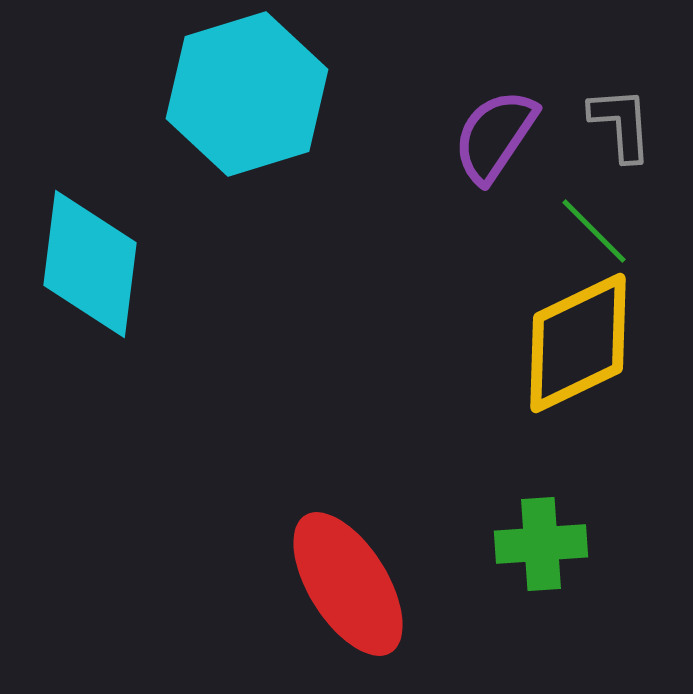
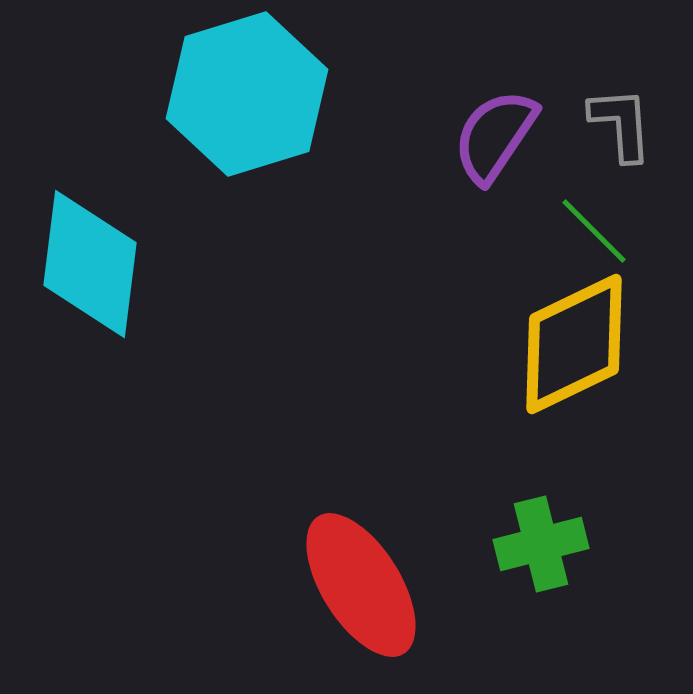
yellow diamond: moved 4 px left, 1 px down
green cross: rotated 10 degrees counterclockwise
red ellipse: moved 13 px right, 1 px down
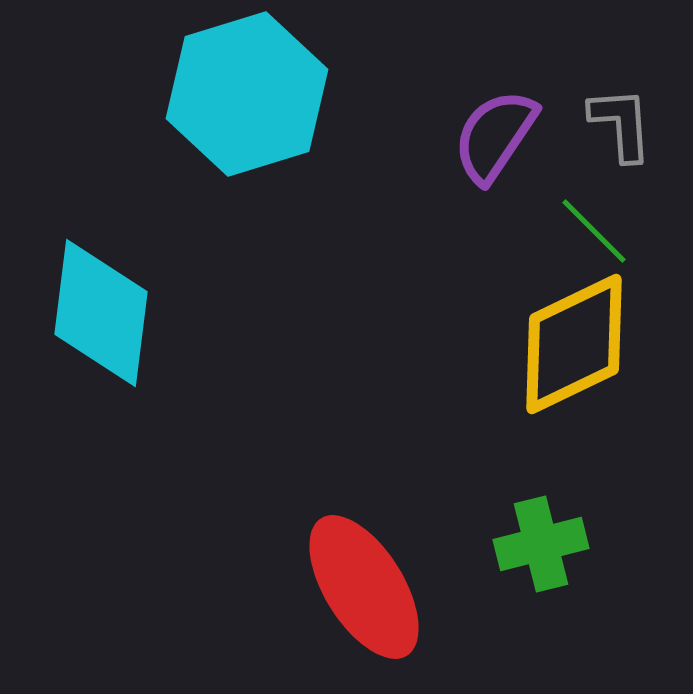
cyan diamond: moved 11 px right, 49 px down
red ellipse: moved 3 px right, 2 px down
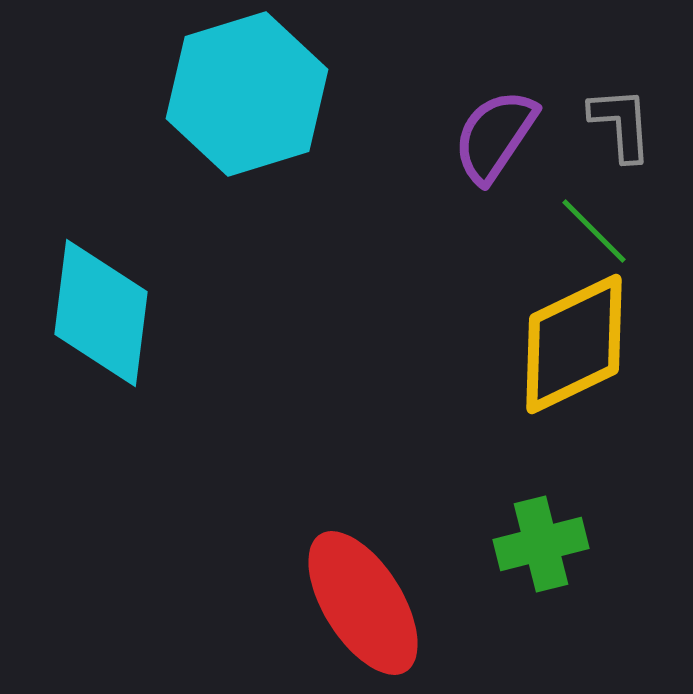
red ellipse: moved 1 px left, 16 px down
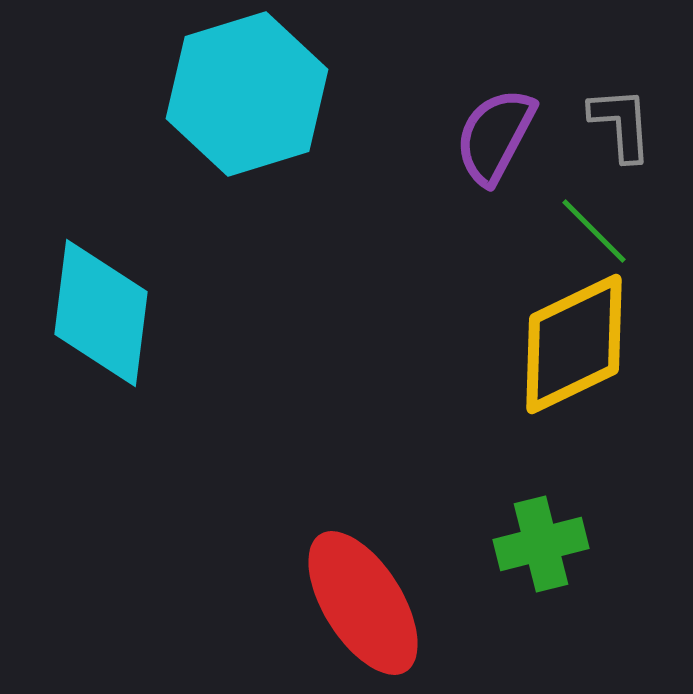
purple semicircle: rotated 6 degrees counterclockwise
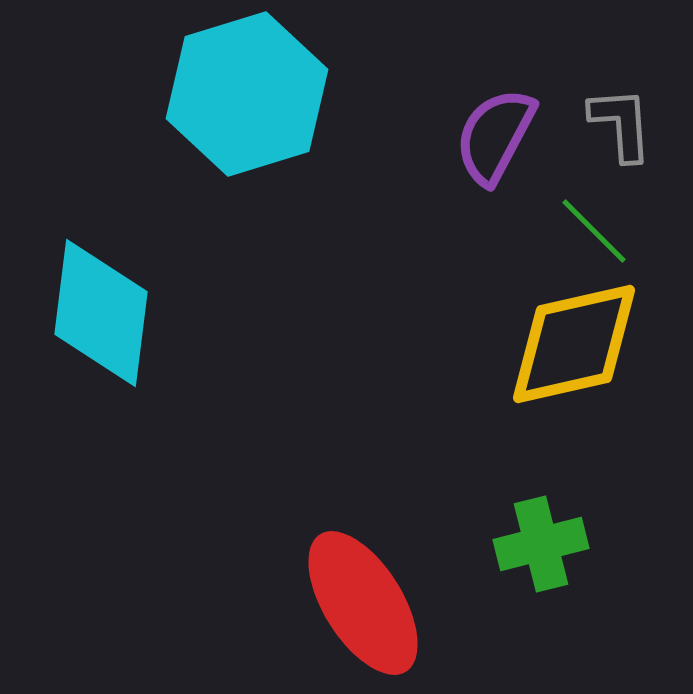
yellow diamond: rotated 13 degrees clockwise
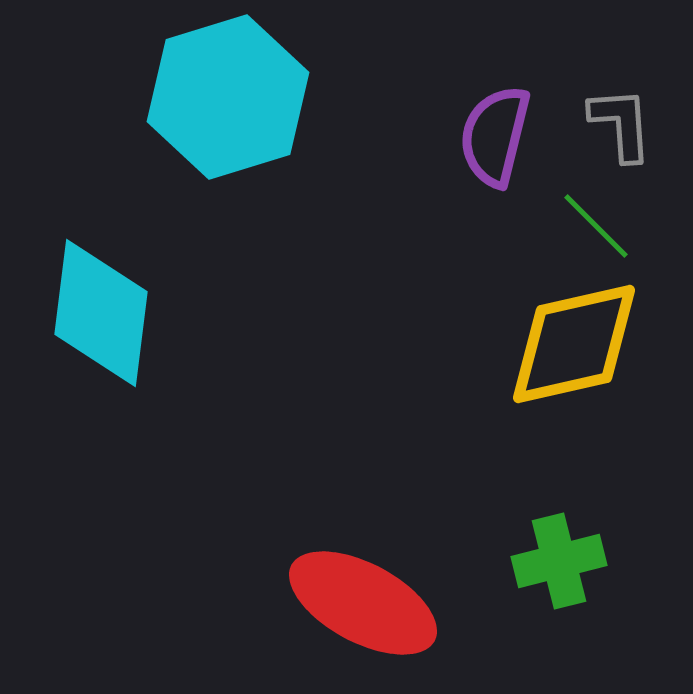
cyan hexagon: moved 19 px left, 3 px down
purple semicircle: rotated 14 degrees counterclockwise
green line: moved 2 px right, 5 px up
green cross: moved 18 px right, 17 px down
red ellipse: rotated 30 degrees counterclockwise
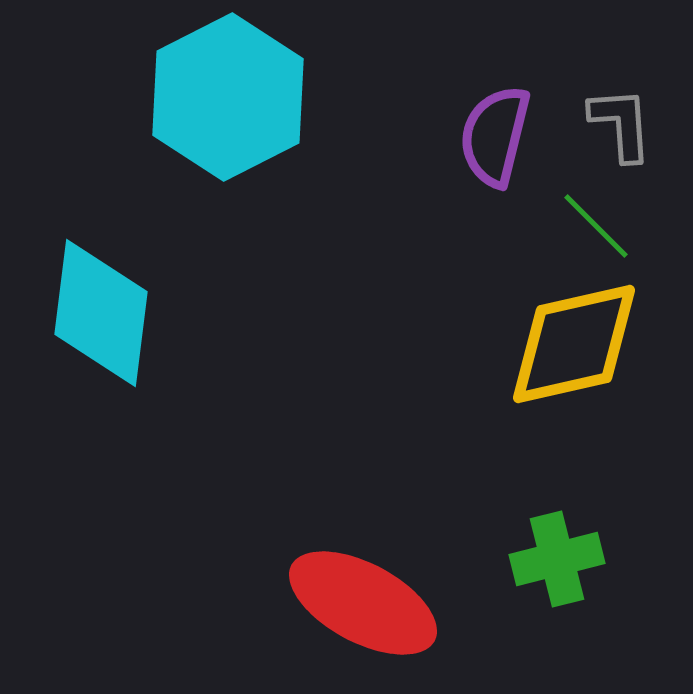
cyan hexagon: rotated 10 degrees counterclockwise
green cross: moved 2 px left, 2 px up
